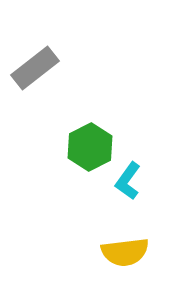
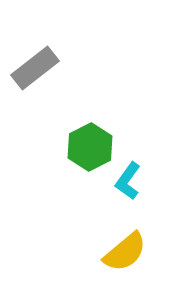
yellow semicircle: rotated 33 degrees counterclockwise
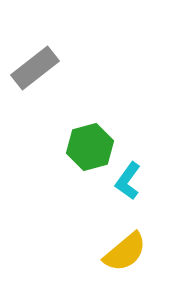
green hexagon: rotated 12 degrees clockwise
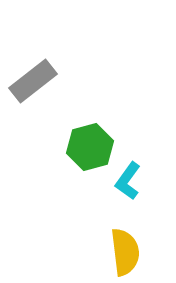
gray rectangle: moved 2 px left, 13 px down
yellow semicircle: rotated 57 degrees counterclockwise
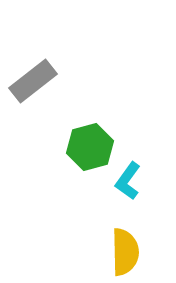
yellow semicircle: rotated 6 degrees clockwise
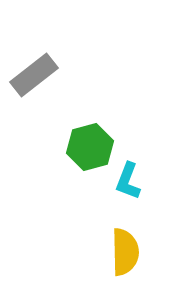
gray rectangle: moved 1 px right, 6 px up
cyan L-shape: rotated 15 degrees counterclockwise
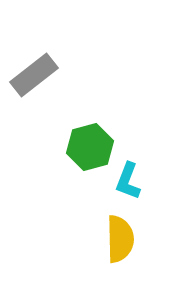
yellow semicircle: moved 5 px left, 13 px up
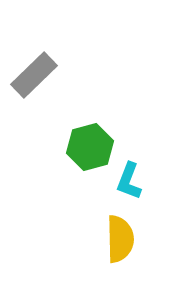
gray rectangle: rotated 6 degrees counterclockwise
cyan L-shape: moved 1 px right
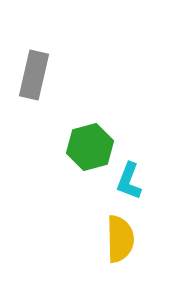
gray rectangle: rotated 33 degrees counterclockwise
